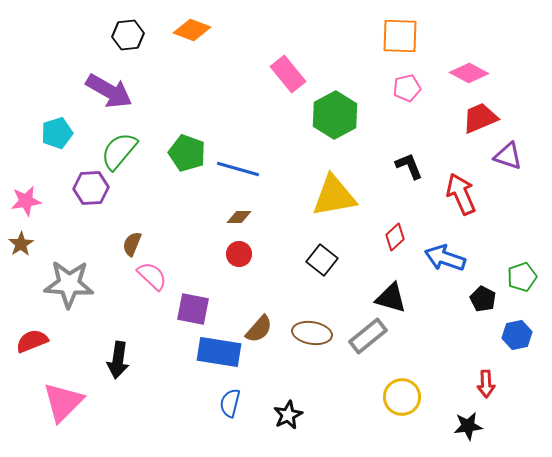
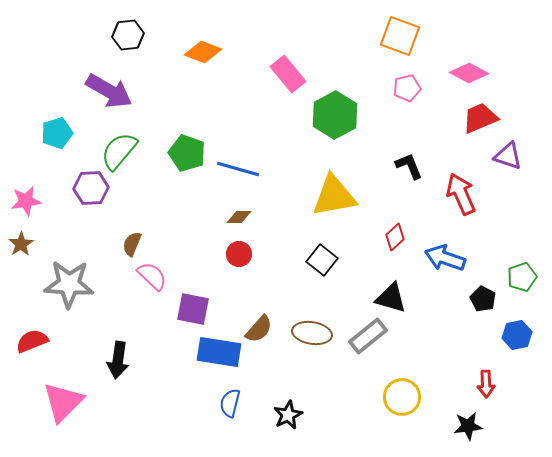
orange diamond at (192, 30): moved 11 px right, 22 px down
orange square at (400, 36): rotated 18 degrees clockwise
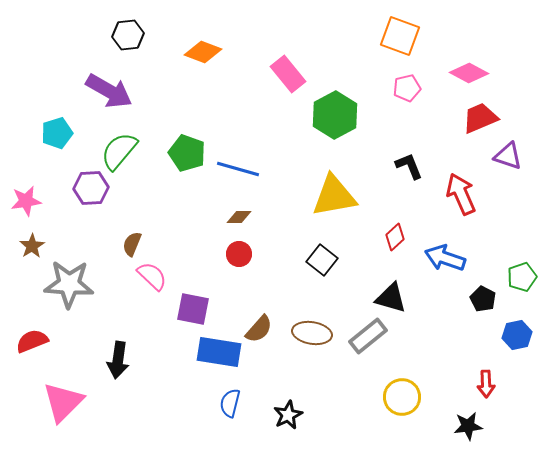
brown star at (21, 244): moved 11 px right, 2 px down
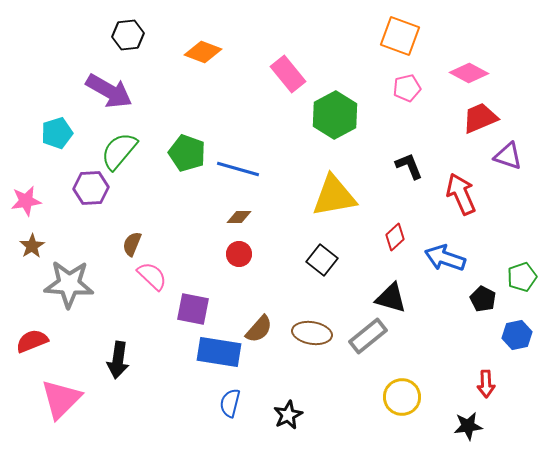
pink triangle at (63, 402): moved 2 px left, 3 px up
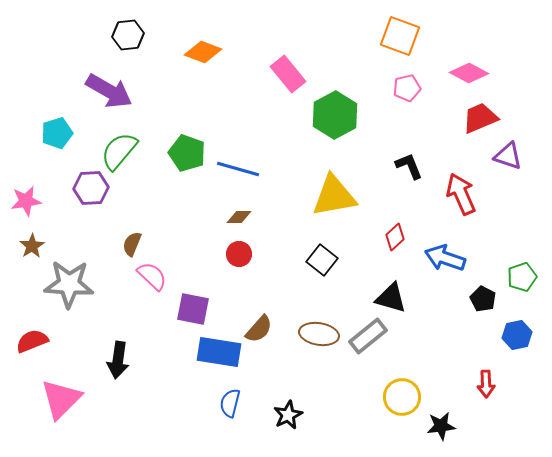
brown ellipse at (312, 333): moved 7 px right, 1 px down
black star at (468, 426): moved 27 px left
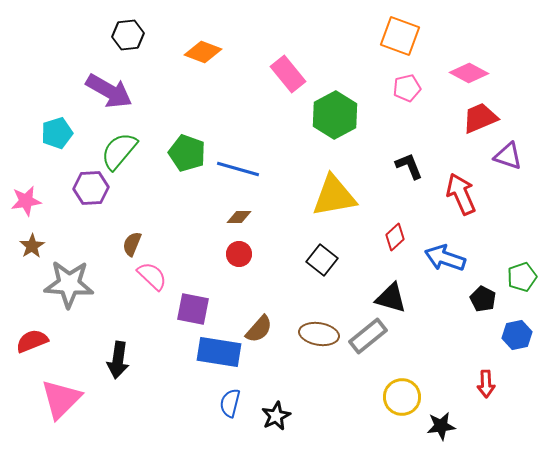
black star at (288, 415): moved 12 px left, 1 px down
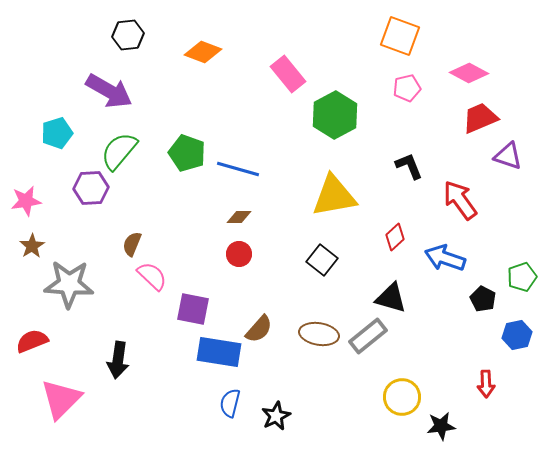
red arrow at (461, 194): moved 1 px left, 6 px down; rotated 12 degrees counterclockwise
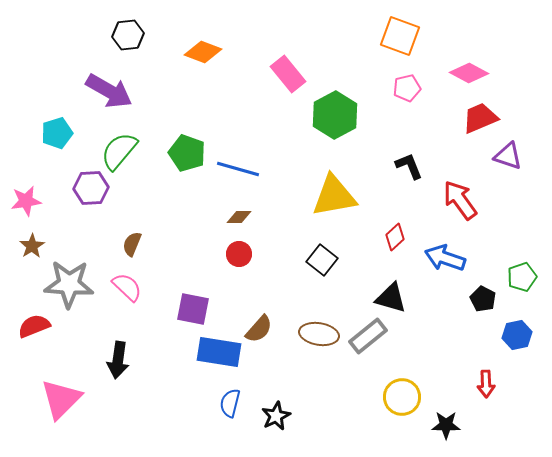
pink semicircle at (152, 276): moved 25 px left, 11 px down
red semicircle at (32, 341): moved 2 px right, 15 px up
black star at (441, 426): moved 5 px right, 1 px up; rotated 8 degrees clockwise
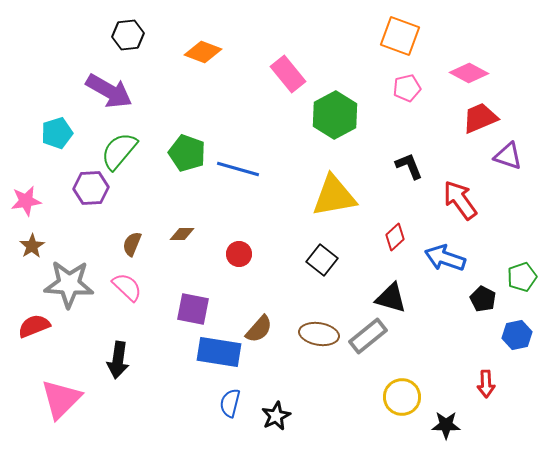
brown diamond at (239, 217): moved 57 px left, 17 px down
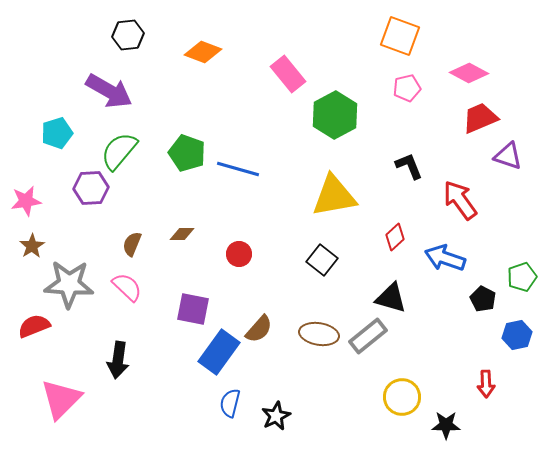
blue rectangle at (219, 352): rotated 63 degrees counterclockwise
